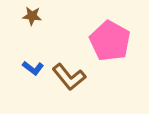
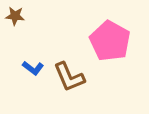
brown star: moved 17 px left
brown L-shape: rotated 16 degrees clockwise
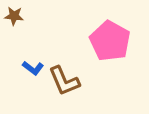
brown star: moved 1 px left
brown L-shape: moved 5 px left, 4 px down
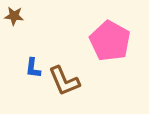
blue L-shape: rotated 60 degrees clockwise
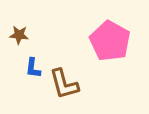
brown star: moved 5 px right, 19 px down
brown L-shape: moved 3 px down; rotated 8 degrees clockwise
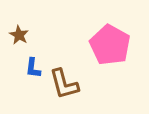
brown star: rotated 24 degrees clockwise
pink pentagon: moved 4 px down
